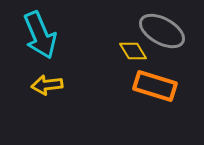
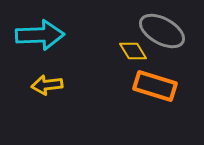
cyan arrow: rotated 69 degrees counterclockwise
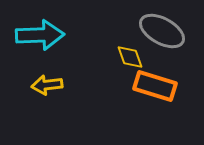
yellow diamond: moved 3 px left, 6 px down; rotated 12 degrees clockwise
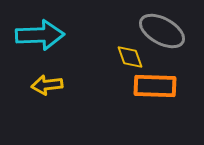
orange rectangle: rotated 15 degrees counterclockwise
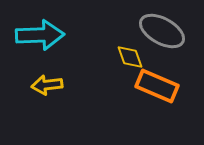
orange rectangle: moved 2 px right; rotated 21 degrees clockwise
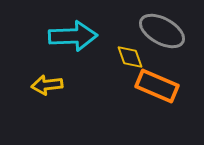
cyan arrow: moved 33 px right, 1 px down
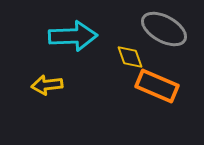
gray ellipse: moved 2 px right, 2 px up
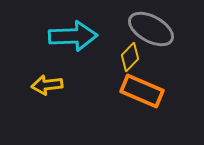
gray ellipse: moved 13 px left
yellow diamond: rotated 64 degrees clockwise
orange rectangle: moved 15 px left, 5 px down
